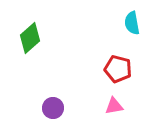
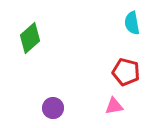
red pentagon: moved 8 px right, 3 px down
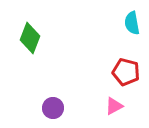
green diamond: rotated 28 degrees counterclockwise
pink triangle: rotated 18 degrees counterclockwise
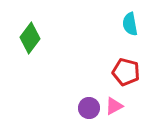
cyan semicircle: moved 2 px left, 1 px down
green diamond: rotated 16 degrees clockwise
purple circle: moved 36 px right
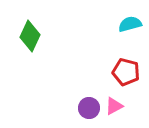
cyan semicircle: rotated 85 degrees clockwise
green diamond: moved 2 px up; rotated 12 degrees counterclockwise
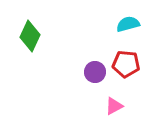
cyan semicircle: moved 2 px left
red pentagon: moved 8 px up; rotated 8 degrees counterclockwise
purple circle: moved 6 px right, 36 px up
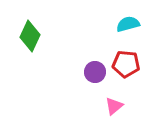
pink triangle: rotated 12 degrees counterclockwise
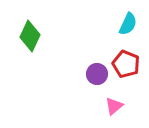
cyan semicircle: rotated 130 degrees clockwise
red pentagon: rotated 16 degrees clockwise
purple circle: moved 2 px right, 2 px down
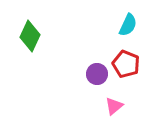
cyan semicircle: moved 1 px down
